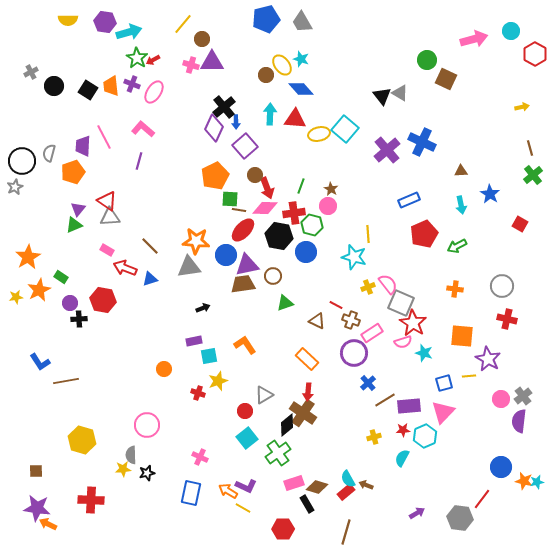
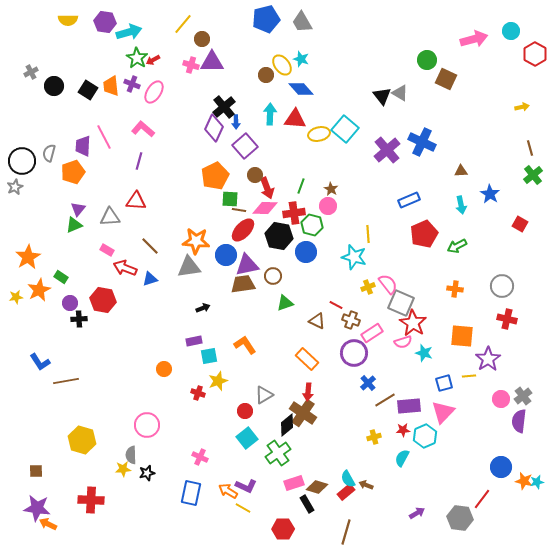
red triangle at (107, 201): moved 29 px right; rotated 30 degrees counterclockwise
purple star at (488, 359): rotated 10 degrees clockwise
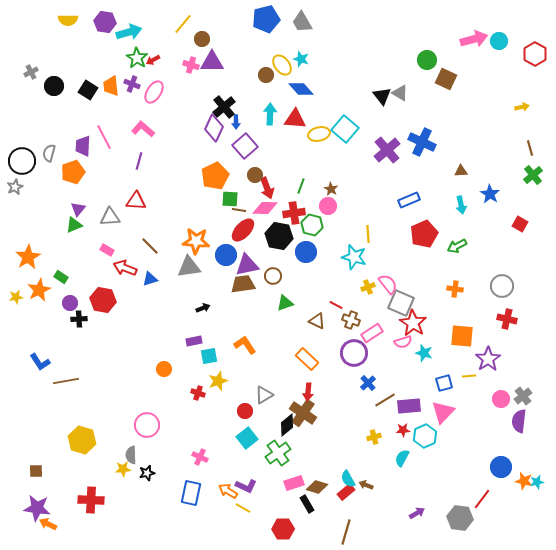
cyan circle at (511, 31): moved 12 px left, 10 px down
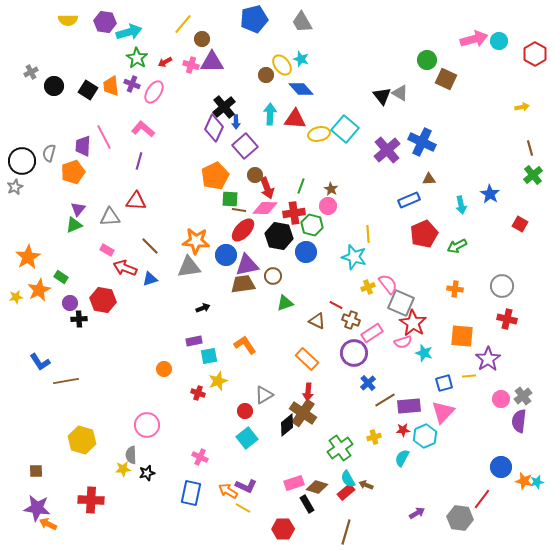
blue pentagon at (266, 19): moved 12 px left
red arrow at (153, 60): moved 12 px right, 2 px down
brown triangle at (461, 171): moved 32 px left, 8 px down
green cross at (278, 453): moved 62 px right, 5 px up
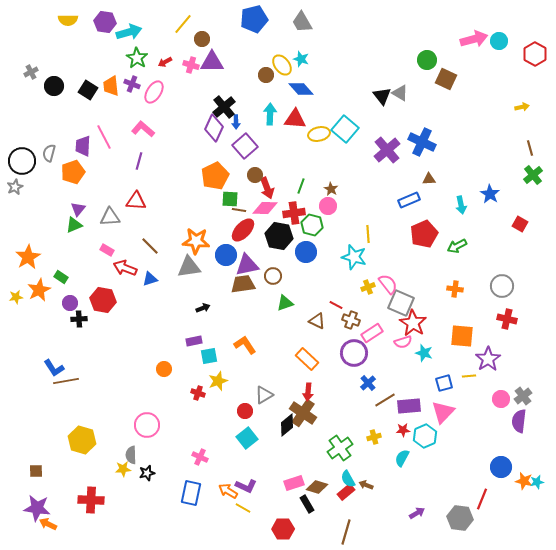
blue L-shape at (40, 362): moved 14 px right, 6 px down
red line at (482, 499): rotated 15 degrees counterclockwise
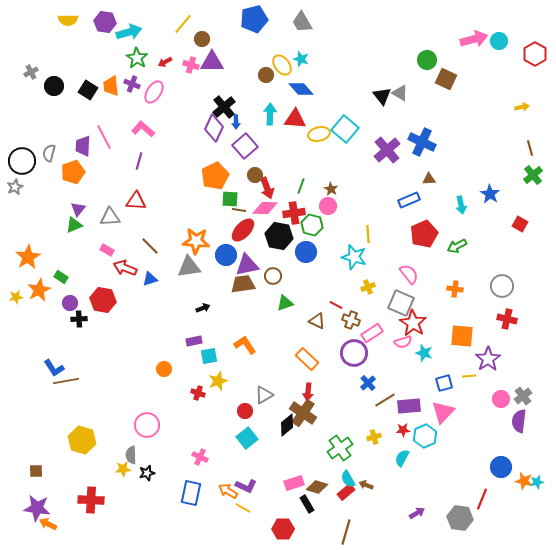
pink semicircle at (388, 284): moved 21 px right, 10 px up
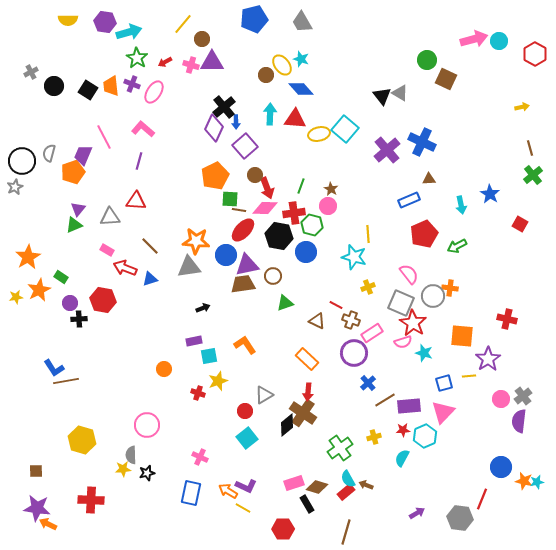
purple trapezoid at (83, 146): moved 9 px down; rotated 20 degrees clockwise
gray circle at (502, 286): moved 69 px left, 10 px down
orange cross at (455, 289): moved 5 px left, 1 px up
